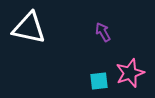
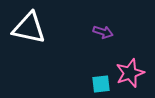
purple arrow: rotated 138 degrees clockwise
cyan square: moved 2 px right, 3 px down
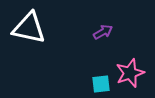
purple arrow: rotated 48 degrees counterclockwise
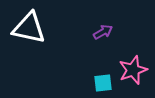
pink star: moved 3 px right, 3 px up
cyan square: moved 2 px right, 1 px up
